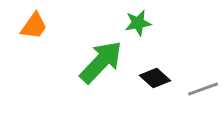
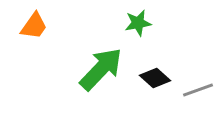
green arrow: moved 7 px down
gray line: moved 5 px left, 1 px down
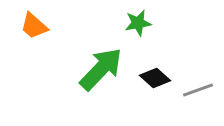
orange trapezoid: rotated 96 degrees clockwise
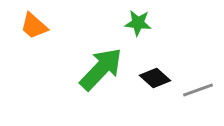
green star: rotated 16 degrees clockwise
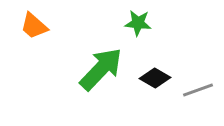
black diamond: rotated 12 degrees counterclockwise
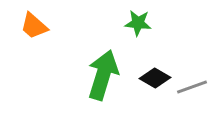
green arrow: moved 2 px right, 6 px down; rotated 27 degrees counterclockwise
gray line: moved 6 px left, 3 px up
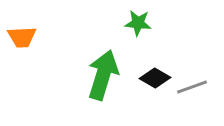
orange trapezoid: moved 12 px left, 11 px down; rotated 44 degrees counterclockwise
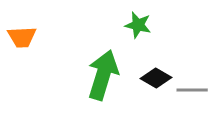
green star: moved 2 px down; rotated 8 degrees clockwise
black diamond: moved 1 px right
gray line: moved 3 px down; rotated 20 degrees clockwise
